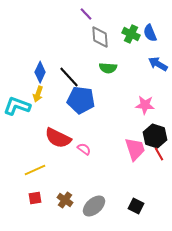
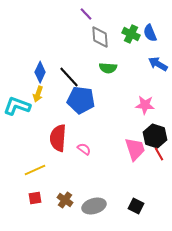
red semicircle: rotated 68 degrees clockwise
gray ellipse: rotated 25 degrees clockwise
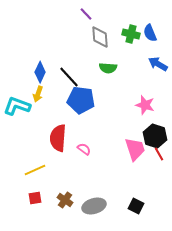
green cross: rotated 12 degrees counterclockwise
pink star: rotated 12 degrees clockwise
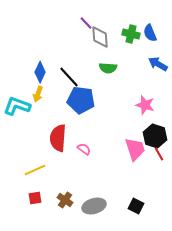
purple line: moved 9 px down
